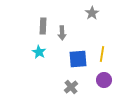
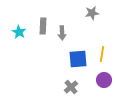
gray star: rotated 24 degrees clockwise
cyan star: moved 20 px left, 20 px up
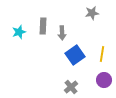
cyan star: rotated 24 degrees clockwise
blue square: moved 3 px left, 4 px up; rotated 30 degrees counterclockwise
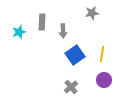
gray rectangle: moved 1 px left, 4 px up
gray arrow: moved 1 px right, 2 px up
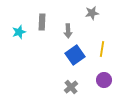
gray arrow: moved 5 px right
yellow line: moved 5 px up
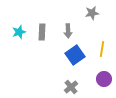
gray rectangle: moved 10 px down
purple circle: moved 1 px up
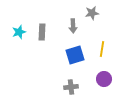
gray arrow: moved 5 px right, 5 px up
blue square: rotated 18 degrees clockwise
gray cross: rotated 32 degrees clockwise
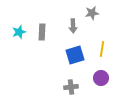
purple circle: moved 3 px left, 1 px up
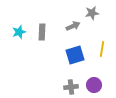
gray arrow: rotated 112 degrees counterclockwise
purple circle: moved 7 px left, 7 px down
